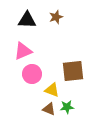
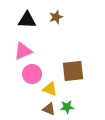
yellow triangle: moved 2 px left, 1 px up
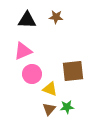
brown star: rotated 24 degrees clockwise
brown triangle: rotated 48 degrees clockwise
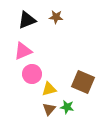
black triangle: rotated 24 degrees counterclockwise
brown square: moved 10 px right, 11 px down; rotated 30 degrees clockwise
yellow triangle: moved 1 px left; rotated 35 degrees counterclockwise
green star: rotated 16 degrees clockwise
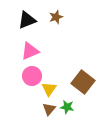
brown star: rotated 24 degrees counterclockwise
pink triangle: moved 7 px right
pink circle: moved 2 px down
brown square: rotated 15 degrees clockwise
yellow triangle: rotated 42 degrees counterclockwise
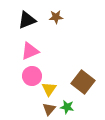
brown star: rotated 16 degrees clockwise
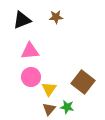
black triangle: moved 5 px left
pink triangle: rotated 18 degrees clockwise
pink circle: moved 1 px left, 1 px down
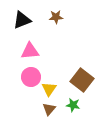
brown square: moved 1 px left, 2 px up
green star: moved 6 px right, 2 px up
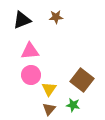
pink circle: moved 2 px up
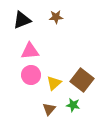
yellow triangle: moved 5 px right, 6 px up; rotated 14 degrees clockwise
